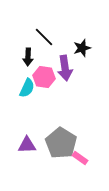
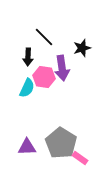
purple arrow: moved 3 px left
purple triangle: moved 2 px down
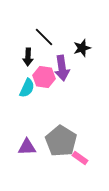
gray pentagon: moved 2 px up
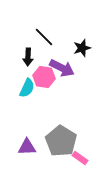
purple arrow: rotated 55 degrees counterclockwise
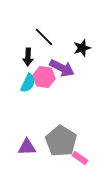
cyan semicircle: moved 1 px right, 5 px up
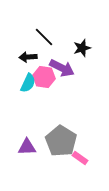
black arrow: rotated 84 degrees clockwise
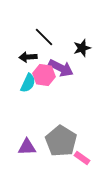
purple arrow: moved 1 px left
pink hexagon: moved 2 px up
pink rectangle: moved 2 px right
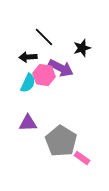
purple triangle: moved 1 px right, 24 px up
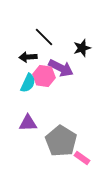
pink hexagon: moved 1 px down
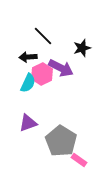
black line: moved 1 px left, 1 px up
pink hexagon: moved 2 px left, 2 px up; rotated 25 degrees clockwise
purple triangle: rotated 18 degrees counterclockwise
pink rectangle: moved 3 px left, 2 px down
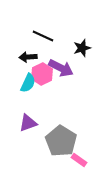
black line: rotated 20 degrees counterclockwise
